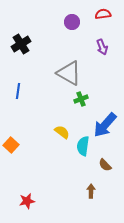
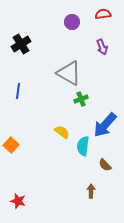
red star: moved 9 px left; rotated 28 degrees clockwise
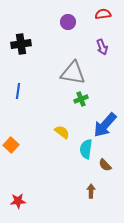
purple circle: moved 4 px left
black cross: rotated 24 degrees clockwise
gray triangle: moved 4 px right; rotated 20 degrees counterclockwise
cyan semicircle: moved 3 px right, 3 px down
red star: rotated 21 degrees counterclockwise
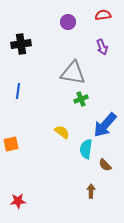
red semicircle: moved 1 px down
orange square: moved 1 px up; rotated 35 degrees clockwise
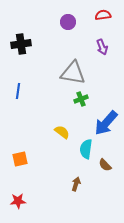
blue arrow: moved 1 px right, 2 px up
orange square: moved 9 px right, 15 px down
brown arrow: moved 15 px left, 7 px up; rotated 16 degrees clockwise
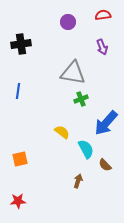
cyan semicircle: rotated 144 degrees clockwise
brown arrow: moved 2 px right, 3 px up
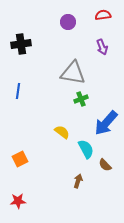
orange square: rotated 14 degrees counterclockwise
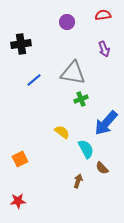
purple circle: moved 1 px left
purple arrow: moved 2 px right, 2 px down
blue line: moved 16 px right, 11 px up; rotated 42 degrees clockwise
brown semicircle: moved 3 px left, 3 px down
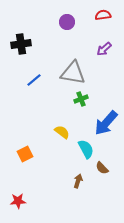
purple arrow: rotated 70 degrees clockwise
orange square: moved 5 px right, 5 px up
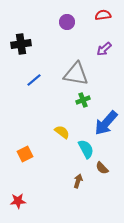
gray triangle: moved 3 px right, 1 px down
green cross: moved 2 px right, 1 px down
